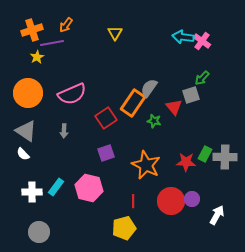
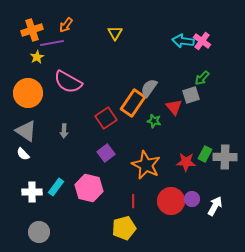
cyan arrow: moved 4 px down
pink semicircle: moved 4 px left, 12 px up; rotated 52 degrees clockwise
purple square: rotated 18 degrees counterclockwise
white arrow: moved 2 px left, 9 px up
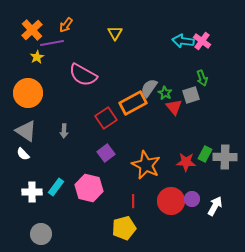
orange cross: rotated 25 degrees counterclockwise
green arrow: rotated 63 degrees counterclockwise
pink semicircle: moved 15 px right, 7 px up
orange rectangle: rotated 28 degrees clockwise
green star: moved 11 px right, 28 px up; rotated 16 degrees clockwise
gray circle: moved 2 px right, 2 px down
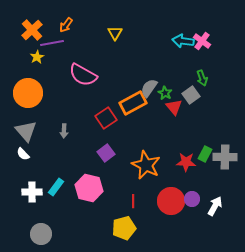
gray square: rotated 18 degrees counterclockwise
gray triangle: rotated 15 degrees clockwise
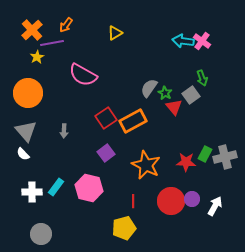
yellow triangle: rotated 28 degrees clockwise
orange rectangle: moved 18 px down
gray cross: rotated 15 degrees counterclockwise
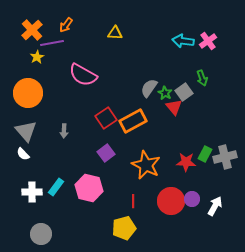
yellow triangle: rotated 35 degrees clockwise
pink cross: moved 6 px right; rotated 18 degrees clockwise
gray square: moved 7 px left, 3 px up
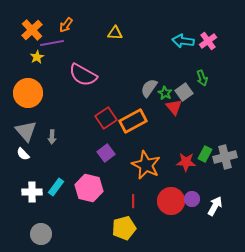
gray arrow: moved 12 px left, 6 px down
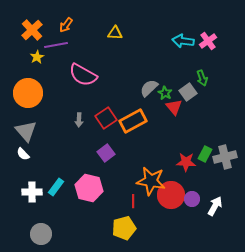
purple line: moved 4 px right, 2 px down
gray semicircle: rotated 12 degrees clockwise
gray square: moved 4 px right
gray arrow: moved 27 px right, 17 px up
orange star: moved 5 px right, 16 px down; rotated 16 degrees counterclockwise
red circle: moved 6 px up
